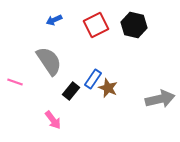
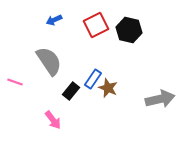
black hexagon: moved 5 px left, 5 px down
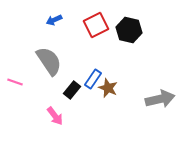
black rectangle: moved 1 px right, 1 px up
pink arrow: moved 2 px right, 4 px up
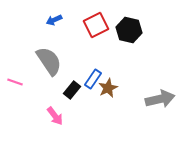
brown star: rotated 24 degrees clockwise
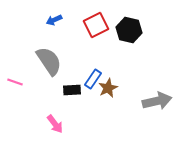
black rectangle: rotated 48 degrees clockwise
gray arrow: moved 3 px left, 2 px down
pink arrow: moved 8 px down
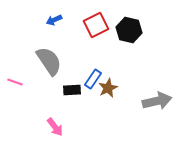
pink arrow: moved 3 px down
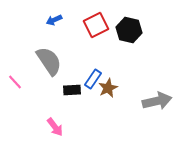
pink line: rotated 28 degrees clockwise
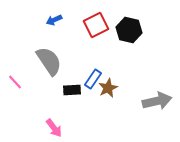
pink arrow: moved 1 px left, 1 px down
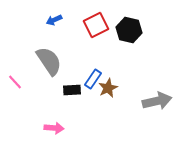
pink arrow: rotated 48 degrees counterclockwise
